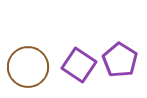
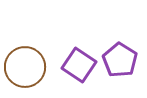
brown circle: moved 3 px left
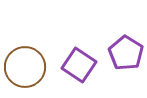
purple pentagon: moved 6 px right, 7 px up
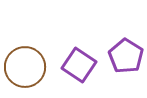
purple pentagon: moved 3 px down
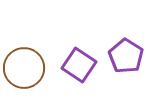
brown circle: moved 1 px left, 1 px down
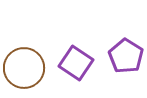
purple square: moved 3 px left, 2 px up
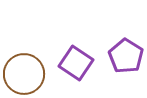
brown circle: moved 6 px down
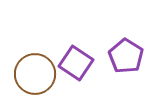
brown circle: moved 11 px right
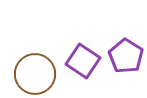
purple square: moved 7 px right, 2 px up
